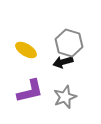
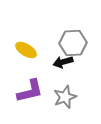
gray hexagon: moved 4 px right; rotated 20 degrees counterclockwise
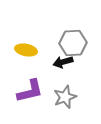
yellow ellipse: rotated 20 degrees counterclockwise
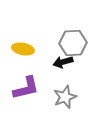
yellow ellipse: moved 3 px left, 1 px up
purple L-shape: moved 4 px left, 3 px up
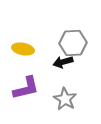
gray star: moved 2 px down; rotated 20 degrees counterclockwise
